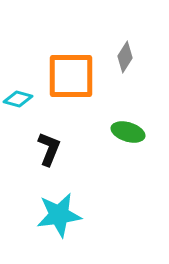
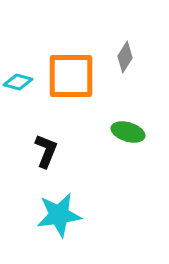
cyan diamond: moved 17 px up
black L-shape: moved 3 px left, 2 px down
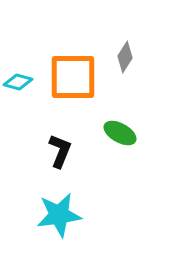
orange square: moved 2 px right, 1 px down
green ellipse: moved 8 px left, 1 px down; rotated 12 degrees clockwise
black L-shape: moved 14 px right
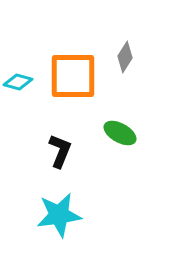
orange square: moved 1 px up
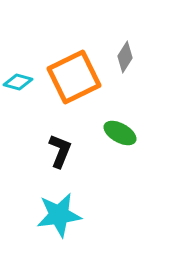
orange square: moved 1 px right, 1 px down; rotated 26 degrees counterclockwise
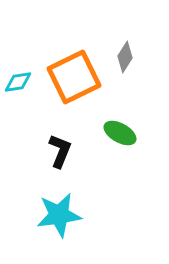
cyan diamond: rotated 24 degrees counterclockwise
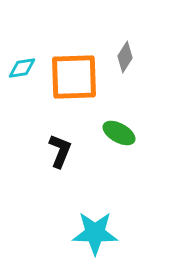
orange square: rotated 24 degrees clockwise
cyan diamond: moved 4 px right, 14 px up
green ellipse: moved 1 px left
cyan star: moved 36 px right, 18 px down; rotated 9 degrees clockwise
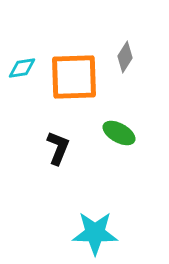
black L-shape: moved 2 px left, 3 px up
